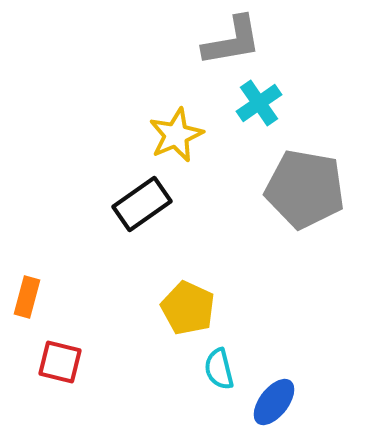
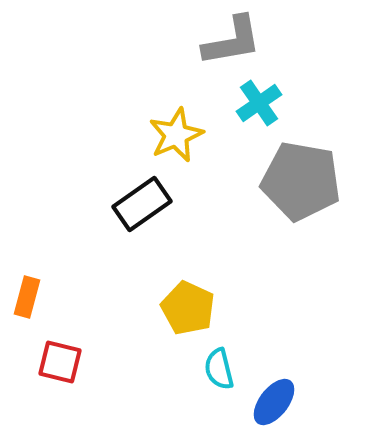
gray pentagon: moved 4 px left, 8 px up
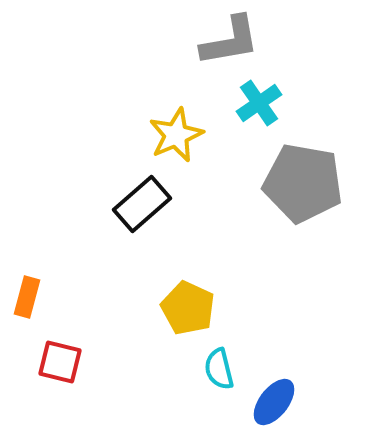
gray L-shape: moved 2 px left
gray pentagon: moved 2 px right, 2 px down
black rectangle: rotated 6 degrees counterclockwise
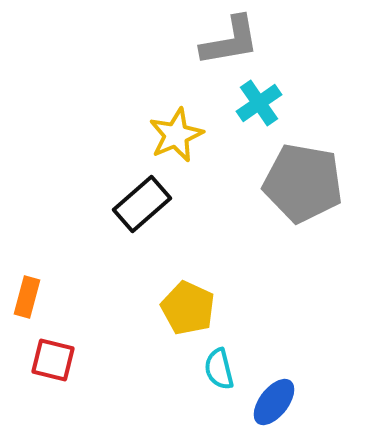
red square: moved 7 px left, 2 px up
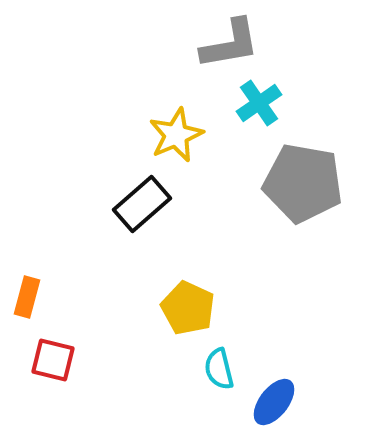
gray L-shape: moved 3 px down
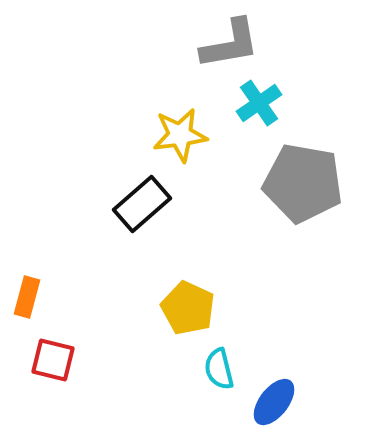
yellow star: moved 4 px right; rotated 16 degrees clockwise
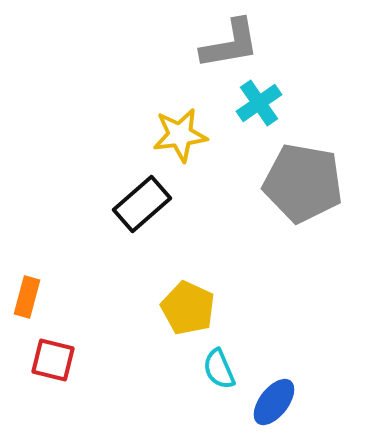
cyan semicircle: rotated 9 degrees counterclockwise
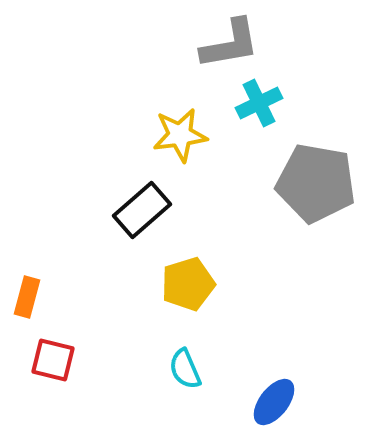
cyan cross: rotated 9 degrees clockwise
gray pentagon: moved 13 px right
black rectangle: moved 6 px down
yellow pentagon: moved 24 px up; rotated 30 degrees clockwise
cyan semicircle: moved 34 px left
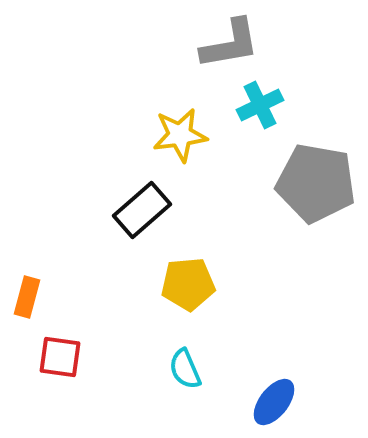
cyan cross: moved 1 px right, 2 px down
yellow pentagon: rotated 12 degrees clockwise
red square: moved 7 px right, 3 px up; rotated 6 degrees counterclockwise
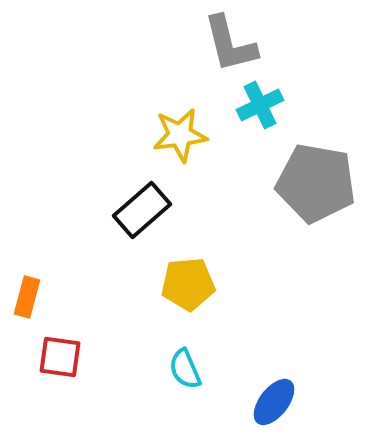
gray L-shape: rotated 86 degrees clockwise
